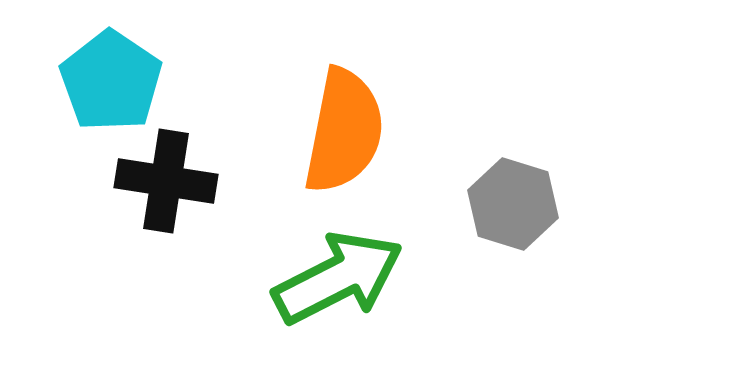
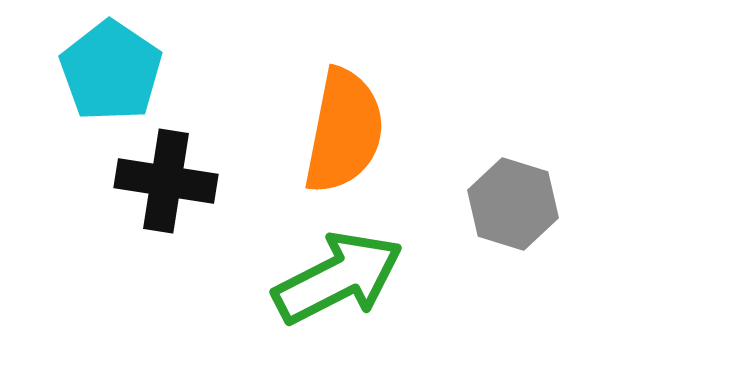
cyan pentagon: moved 10 px up
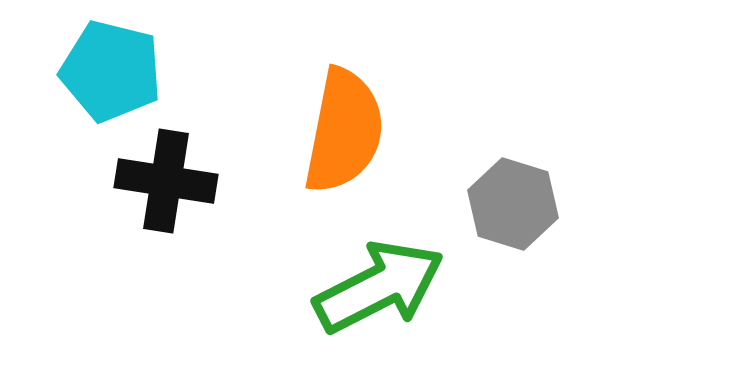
cyan pentagon: rotated 20 degrees counterclockwise
green arrow: moved 41 px right, 9 px down
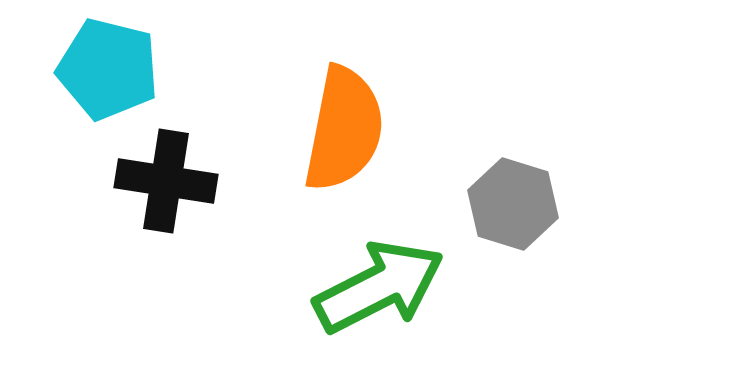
cyan pentagon: moved 3 px left, 2 px up
orange semicircle: moved 2 px up
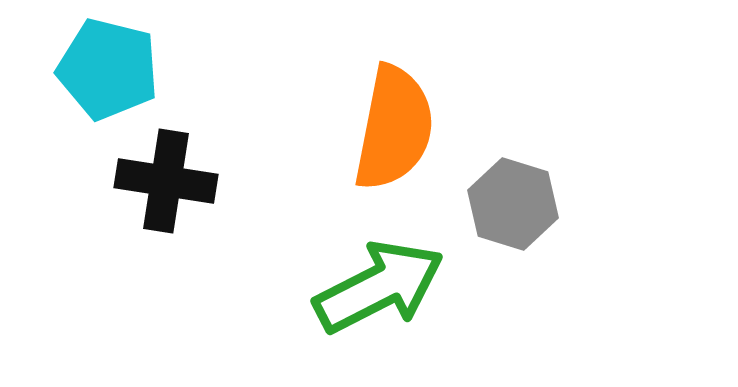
orange semicircle: moved 50 px right, 1 px up
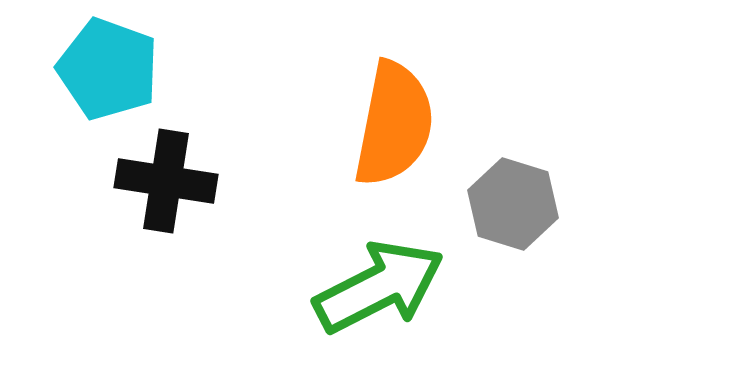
cyan pentagon: rotated 6 degrees clockwise
orange semicircle: moved 4 px up
